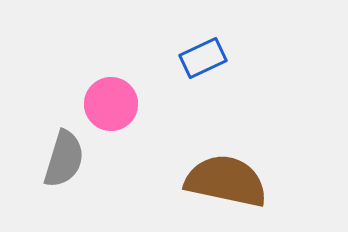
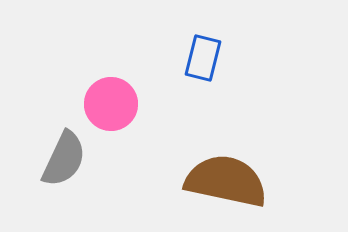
blue rectangle: rotated 51 degrees counterclockwise
gray semicircle: rotated 8 degrees clockwise
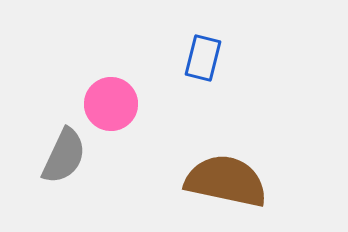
gray semicircle: moved 3 px up
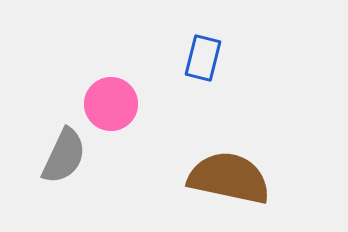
brown semicircle: moved 3 px right, 3 px up
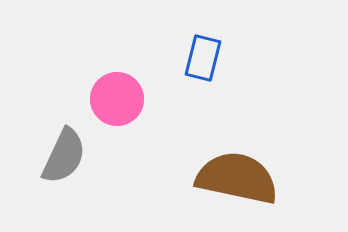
pink circle: moved 6 px right, 5 px up
brown semicircle: moved 8 px right
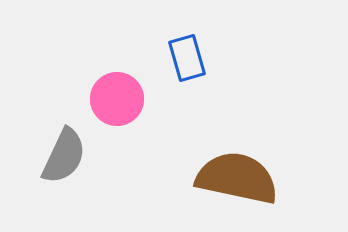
blue rectangle: moved 16 px left; rotated 30 degrees counterclockwise
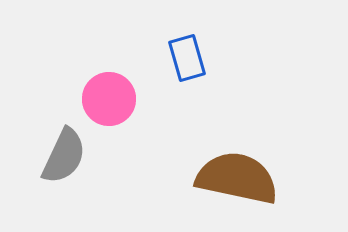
pink circle: moved 8 px left
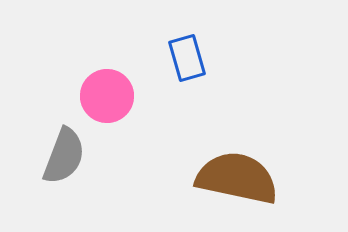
pink circle: moved 2 px left, 3 px up
gray semicircle: rotated 4 degrees counterclockwise
